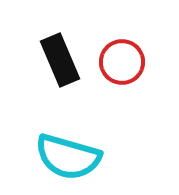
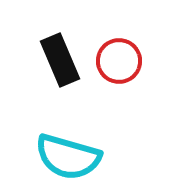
red circle: moved 3 px left, 1 px up
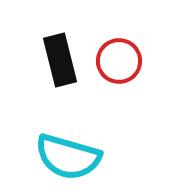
black rectangle: rotated 9 degrees clockwise
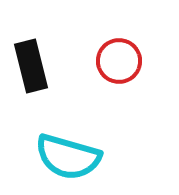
black rectangle: moved 29 px left, 6 px down
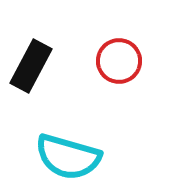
black rectangle: rotated 42 degrees clockwise
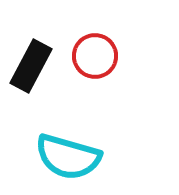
red circle: moved 24 px left, 5 px up
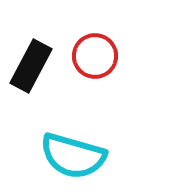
cyan semicircle: moved 5 px right, 1 px up
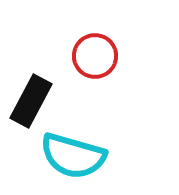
black rectangle: moved 35 px down
